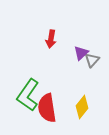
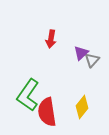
red semicircle: moved 4 px down
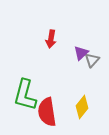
green L-shape: moved 3 px left; rotated 20 degrees counterclockwise
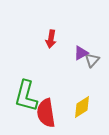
purple triangle: rotated 14 degrees clockwise
green L-shape: moved 1 px right, 1 px down
yellow diamond: rotated 20 degrees clockwise
red semicircle: moved 1 px left, 1 px down
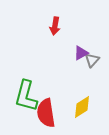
red arrow: moved 4 px right, 13 px up
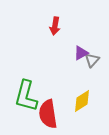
yellow diamond: moved 6 px up
red semicircle: moved 2 px right, 1 px down
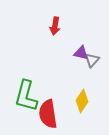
purple triangle: rotated 42 degrees clockwise
yellow diamond: rotated 25 degrees counterclockwise
